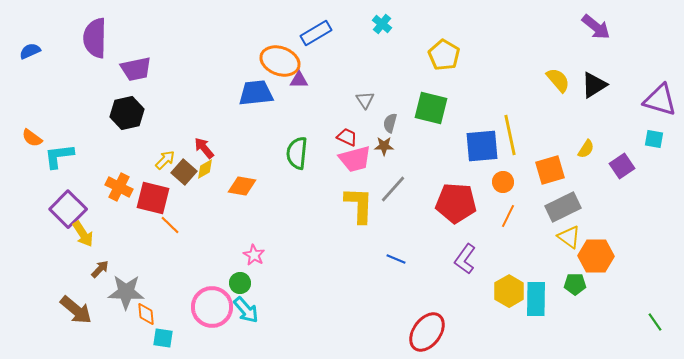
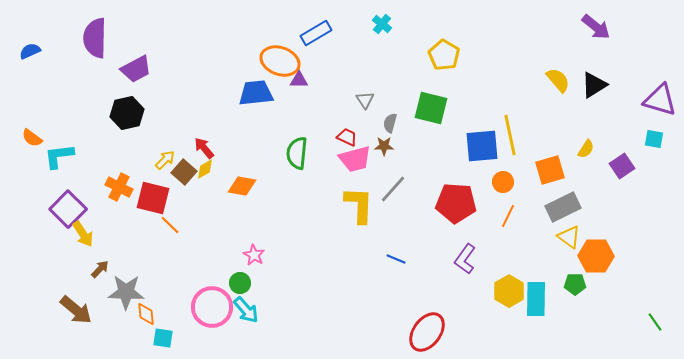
purple trapezoid at (136, 69): rotated 16 degrees counterclockwise
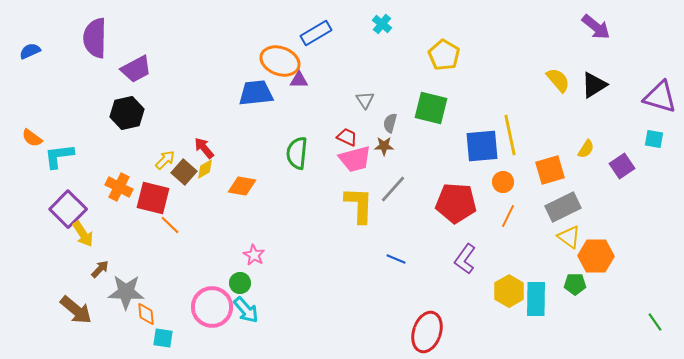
purple triangle at (660, 100): moved 3 px up
red ellipse at (427, 332): rotated 18 degrees counterclockwise
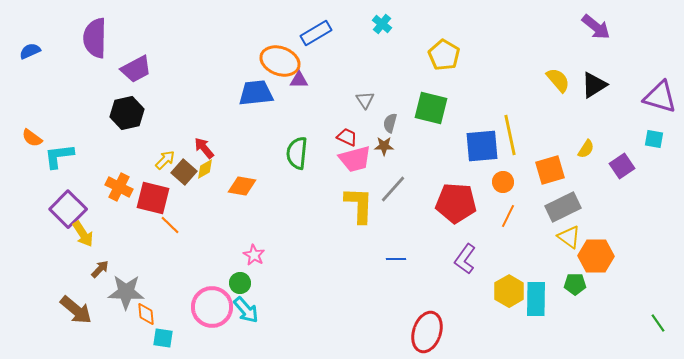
blue line at (396, 259): rotated 24 degrees counterclockwise
green line at (655, 322): moved 3 px right, 1 px down
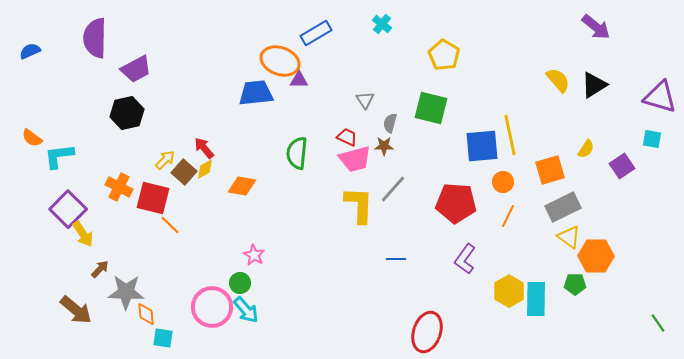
cyan square at (654, 139): moved 2 px left
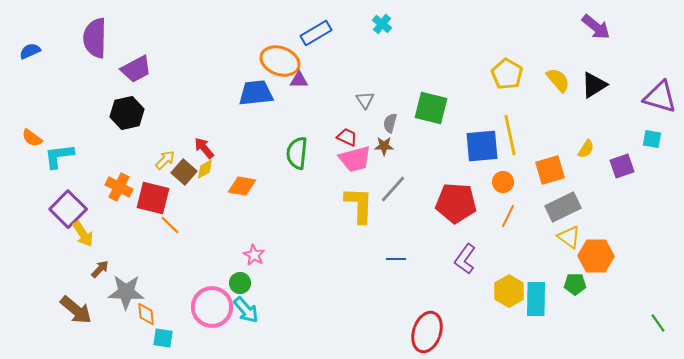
yellow pentagon at (444, 55): moved 63 px right, 19 px down
purple square at (622, 166): rotated 15 degrees clockwise
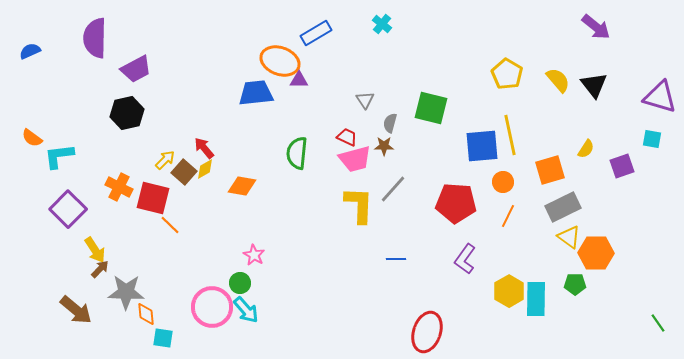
black triangle at (594, 85): rotated 36 degrees counterclockwise
yellow arrow at (83, 234): moved 12 px right, 16 px down
orange hexagon at (596, 256): moved 3 px up
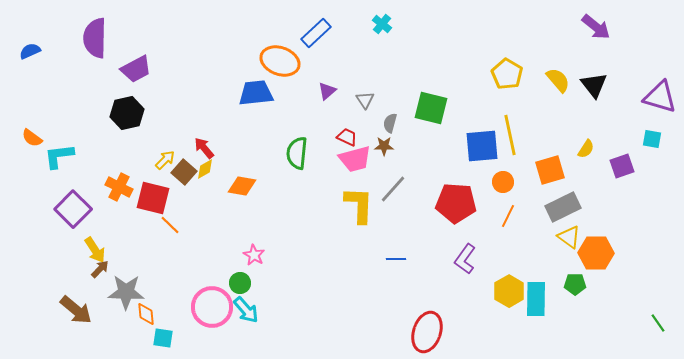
blue rectangle at (316, 33): rotated 12 degrees counterclockwise
purple triangle at (299, 80): moved 28 px right, 11 px down; rotated 42 degrees counterclockwise
purple square at (68, 209): moved 5 px right
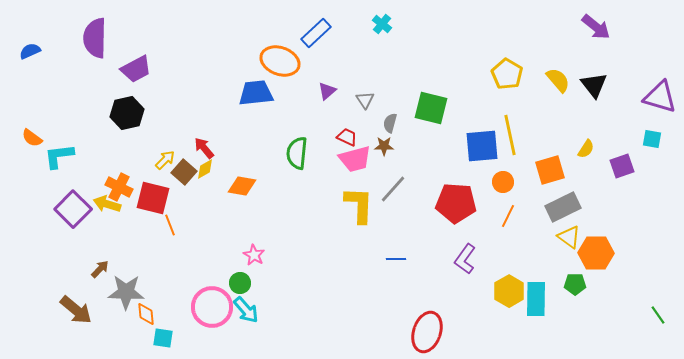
orange line at (170, 225): rotated 25 degrees clockwise
yellow arrow at (95, 250): moved 12 px right, 46 px up; rotated 140 degrees clockwise
green line at (658, 323): moved 8 px up
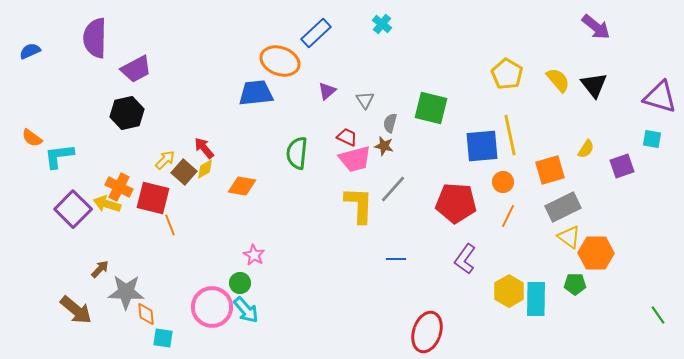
brown star at (384, 146): rotated 12 degrees clockwise
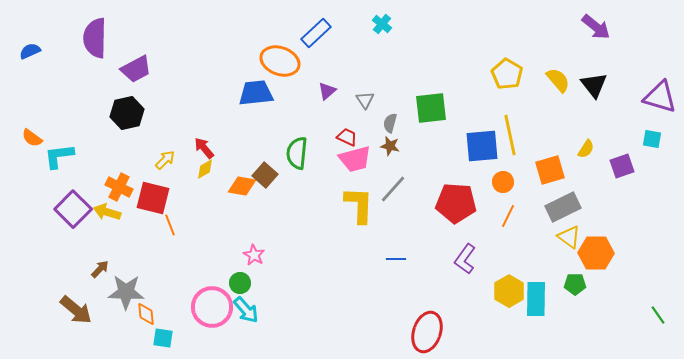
green square at (431, 108): rotated 20 degrees counterclockwise
brown star at (384, 146): moved 6 px right
brown square at (184, 172): moved 81 px right, 3 px down
yellow arrow at (107, 204): moved 8 px down
